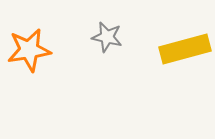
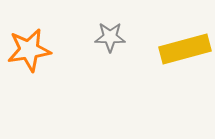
gray star: moved 3 px right; rotated 12 degrees counterclockwise
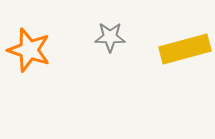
orange star: rotated 27 degrees clockwise
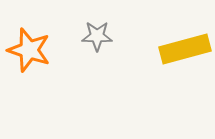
gray star: moved 13 px left, 1 px up
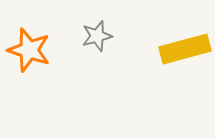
gray star: rotated 16 degrees counterclockwise
